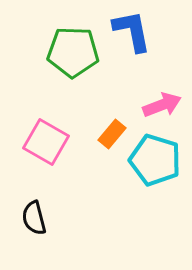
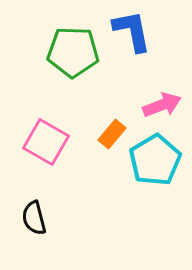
cyan pentagon: rotated 24 degrees clockwise
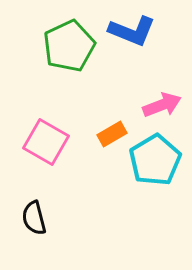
blue L-shape: rotated 123 degrees clockwise
green pentagon: moved 4 px left, 6 px up; rotated 27 degrees counterclockwise
orange rectangle: rotated 20 degrees clockwise
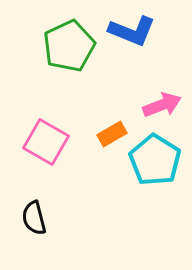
cyan pentagon: rotated 9 degrees counterclockwise
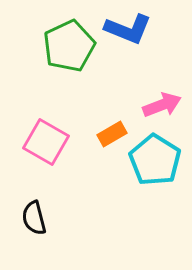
blue L-shape: moved 4 px left, 2 px up
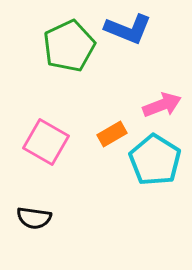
black semicircle: rotated 68 degrees counterclockwise
